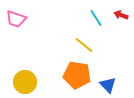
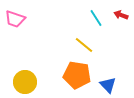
pink trapezoid: moved 1 px left
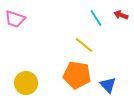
yellow circle: moved 1 px right, 1 px down
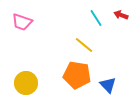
pink trapezoid: moved 7 px right, 3 px down
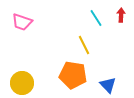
red arrow: rotated 72 degrees clockwise
yellow line: rotated 24 degrees clockwise
orange pentagon: moved 4 px left
yellow circle: moved 4 px left
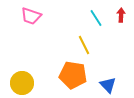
pink trapezoid: moved 9 px right, 6 px up
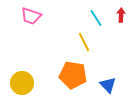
yellow line: moved 3 px up
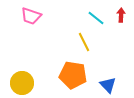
cyan line: rotated 18 degrees counterclockwise
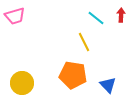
pink trapezoid: moved 16 px left; rotated 35 degrees counterclockwise
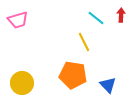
pink trapezoid: moved 3 px right, 4 px down
